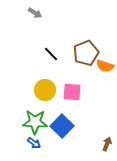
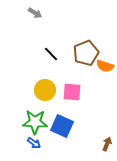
blue square: rotated 20 degrees counterclockwise
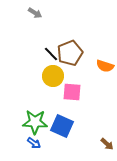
brown pentagon: moved 16 px left
yellow circle: moved 8 px right, 14 px up
brown arrow: rotated 112 degrees clockwise
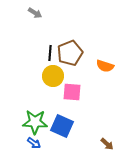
black line: moved 1 px left, 1 px up; rotated 49 degrees clockwise
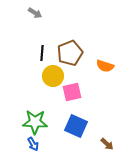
black line: moved 8 px left
pink square: rotated 18 degrees counterclockwise
blue square: moved 14 px right
blue arrow: moved 1 px left, 1 px down; rotated 24 degrees clockwise
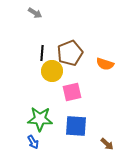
orange semicircle: moved 2 px up
yellow circle: moved 1 px left, 5 px up
green star: moved 5 px right, 3 px up
blue square: rotated 20 degrees counterclockwise
blue arrow: moved 2 px up
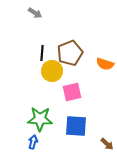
blue arrow: rotated 136 degrees counterclockwise
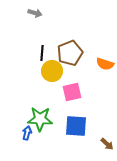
gray arrow: rotated 16 degrees counterclockwise
blue arrow: moved 6 px left, 9 px up
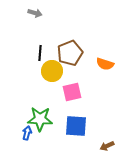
black line: moved 2 px left
brown arrow: moved 2 px down; rotated 112 degrees clockwise
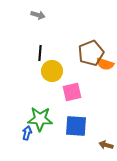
gray arrow: moved 3 px right, 2 px down
brown pentagon: moved 21 px right
brown arrow: moved 1 px left, 1 px up; rotated 40 degrees clockwise
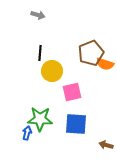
blue square: moved 2 px up
